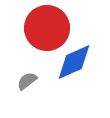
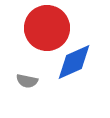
gray semicircle: rotated 130 degrees counterclockwise
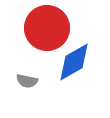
blue diamond: rotated 6 degrees counterclockwise
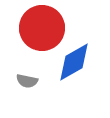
red circle: moved 5 px left
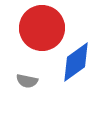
blue diamond: moved 2 px right; rotated 6 degrees counterclockwise
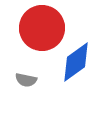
gray semicircle: moved 1 px left, 1 px up
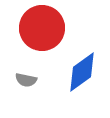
blue diamond: moved 6 px right, 10 px down
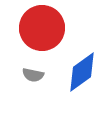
gray semicircle: moved 7 px right, 5 px up
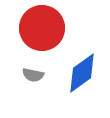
blue diamond: moved 1 px down
